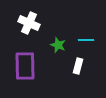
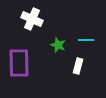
white cross: moved 3 px right, 4 px up
purple rectangle: moved 6 px left, 3 px up
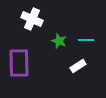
green star: moved 1 px right, 4 px up
white rectangle: rotated 42 degrees clockwise
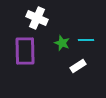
white cross: moved 5 px right, 1 px up
green star: moved 3 px right, 2 px down
purple rectangle: moved 6 px right, 12 px up
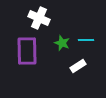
white cross: moved 2 px right
purple rectangle: moved 2 px right
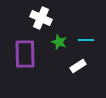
white cross: moved 2 px right
green star: moved 3 px left, 1 px up
purple rectangle: moved 2 px left, 3 px down
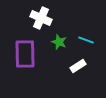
cyan line: rotated 21 degrees clockwise
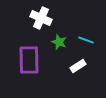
purple rectangle: moved 4 px right, 6 px down
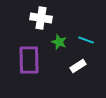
white cross: rotated 15 degrees counterclockwise
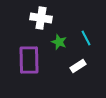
cyan line: moved 2 px up; rotated 42 degrees clockwise
